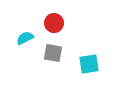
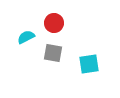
cyan semicircle: moved 1 px right, 1 px up
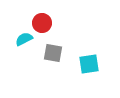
red circle: moved 12 px left
cyan semicircle: moved 2 px left, 2 px down
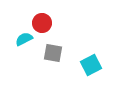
cyan square: moved 2 px right, 1 px down; rotated 20 degrees counterclockwise
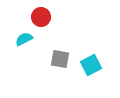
red circle: moved 1 px left, 6 px up
gray square: moved 7 px right, 6 px down
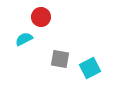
cyan square: moved 1 px left, 3 px down
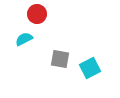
red circle: moved 4 px left, 3 px up
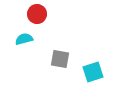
cyan semicircle: rotated 12 degrees clockwise
cyan square: moved 3 px right, 4 px down; rotated 10 degrees clockwise
